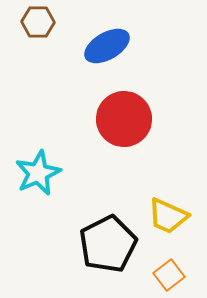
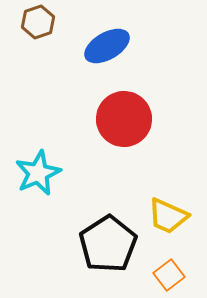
brown hexagon: rotated 20 degrees counterclockwise
black pentagon: rotated 6 degrees counterclockwise
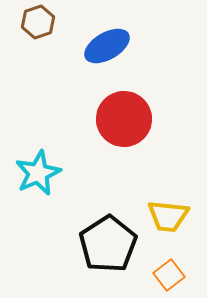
yellow trapezoid: rotated 18 degrees counterclockwise
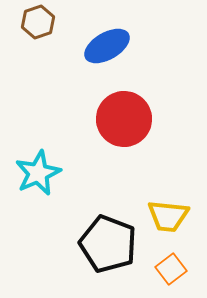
black pentagon: rotated 18 degrees counterclockwise
orange square: moved 2 px right, 6 px up
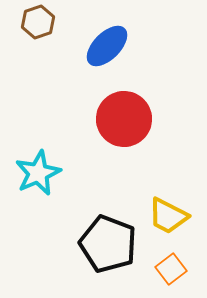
blue ellipse: rotated 15 degrees counterclockwise
yellow trapezoid: rotated 21 degrees clockwise
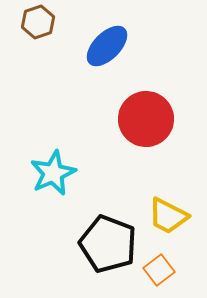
red circle: moved 22 px right
cyan star: moved 15 px right
orange square: moved 12 px left, 1 px down
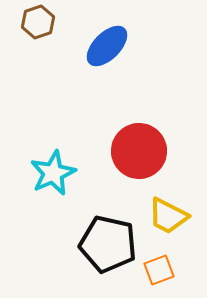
red circle: moved 7 px left, 32 px down
black pentagon: rotated 8 degrees counterclockwise
orange square: rotated 16 degrees clockwise
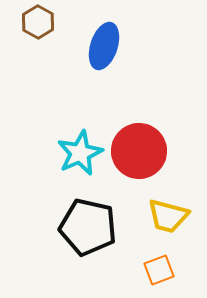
brown hexagon: rotated 12 degrees counterclockwise
blue ellipse: moved 3 px left; rotated 27 degrees counterclockwise
cyan star: moved 27 px right, 20 px up
yellow trapezoid: rotated 12 degrees counterclockwise
black pentagon: moved 20 px left, 17 px up
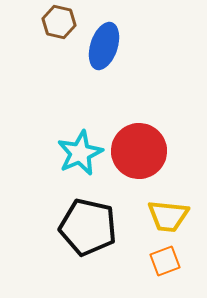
brown hexagon: moved 21 px right; rotated 16 degrees counterclockwise
yellow trapezoid: rotated 9 degrees counterclockwise
orange square: moved 6 px right, 9 px up
